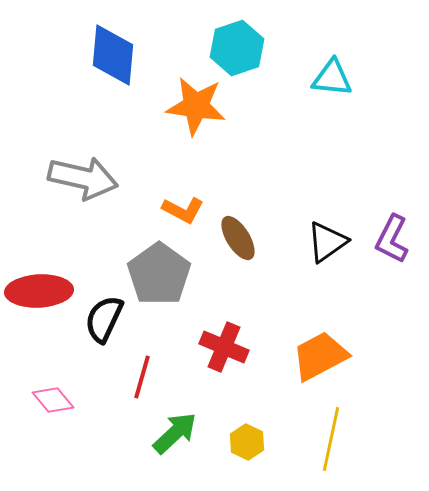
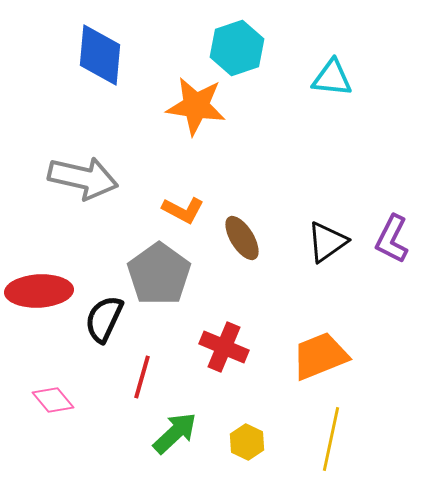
blue diamond: moved 13 px left
brown ellipse: moved 4 px right
orange trapezoid: rotated 6 degrees clockwise
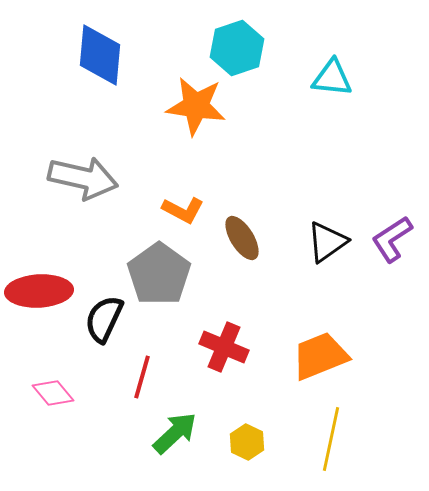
purple L-shape: rotated 30 degrees clockwise
pink diamond: moved 7 px up
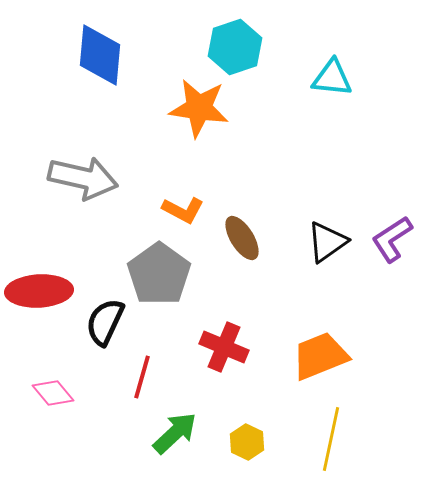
cyan hexagon: moved 2 px left, 1 px up
orange star: moved 3 px right, 2 px down
black semicircle: moved 1 px right, 3 px down
